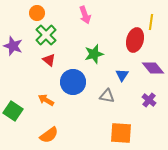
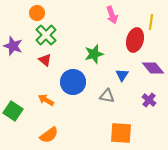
pink arrow: moved 27 px right
red triangle: moved 4 px left
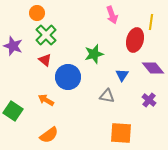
blue circle: moved 5 px left, 5 px up
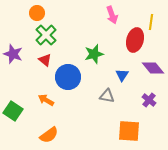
purple star: moved 8 px down
orange square: moved 8 px right, 2 px up
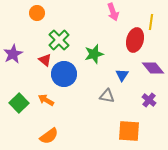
pink arrow: moved 1 px right, 3 px up
green cross: moved 13 px right, 5 px down
purple star: rotated 24 degrees clockwise
blue circle: moved 4 px left, 3 px up
green square: moved 6 px right, 8 px up; rotated 12 degrees clockwise
orange semicircle: moved 1 px down
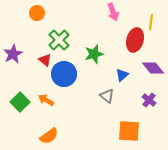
blue triangle: rotated 16 degrees clockwise
gray triangle: rotated 28 degrees clockwise
green square: moved 1 px right, 1 px up
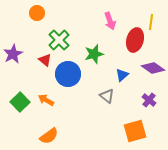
pink arrow: moved 3 px left, 9 px down
purple diamond: rotated 15 degrees counterclockwise
blue circle: moved 4 px right
orange square: moved 6 px right; rotated 20 degrees counterclockwise
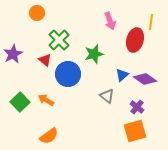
purple diamond: moved 8 px left, 11 px down
purple cross: moved 12 px left, 7 px down
